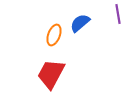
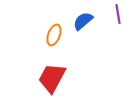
blue semicircle: moved 3 px right, 2 px up
red trapezoid: moved 1 px right, 4 px down
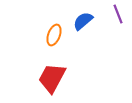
purple line: rotated 12 degrees counterclockwise
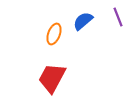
purple line: moved 3 px down
orange ellipse: moved 1 px up
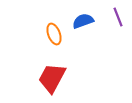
blue semicircle: rotated 20 degrees clockwise
orange ellipse: rotated 40 degrees counterclockwise
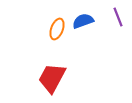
orange ellipse: moved 3 px right, 5 px up; rotated 40 degrees clockwise
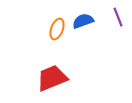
red trapezoid: rotated 40 degrees clockwise
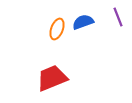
blue semicircle: moved 1 px down
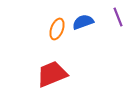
red trapezoid: moved 4 px up
